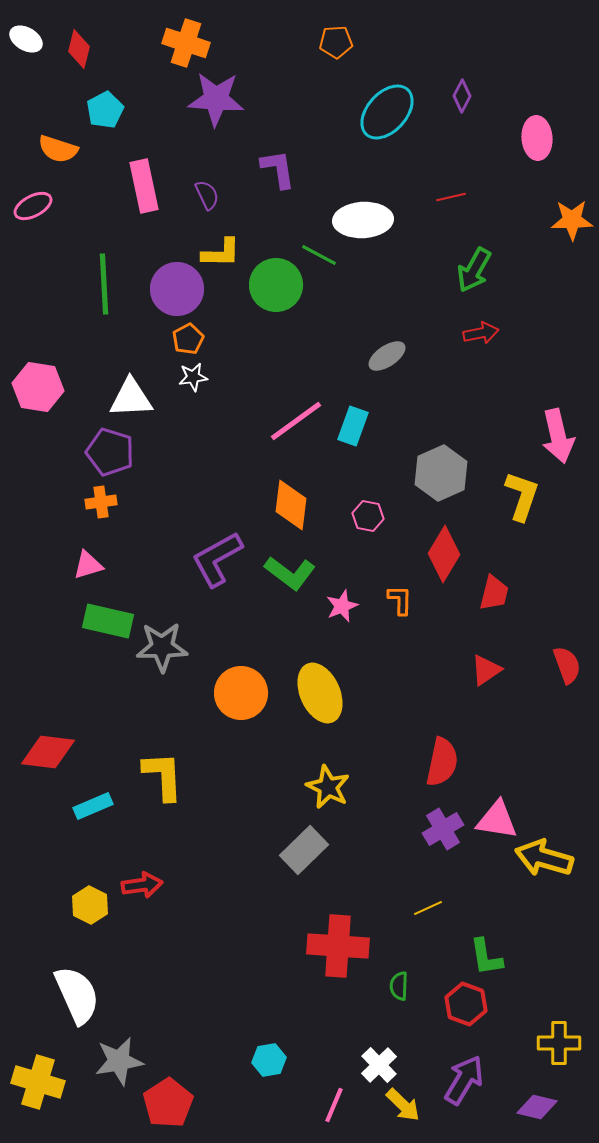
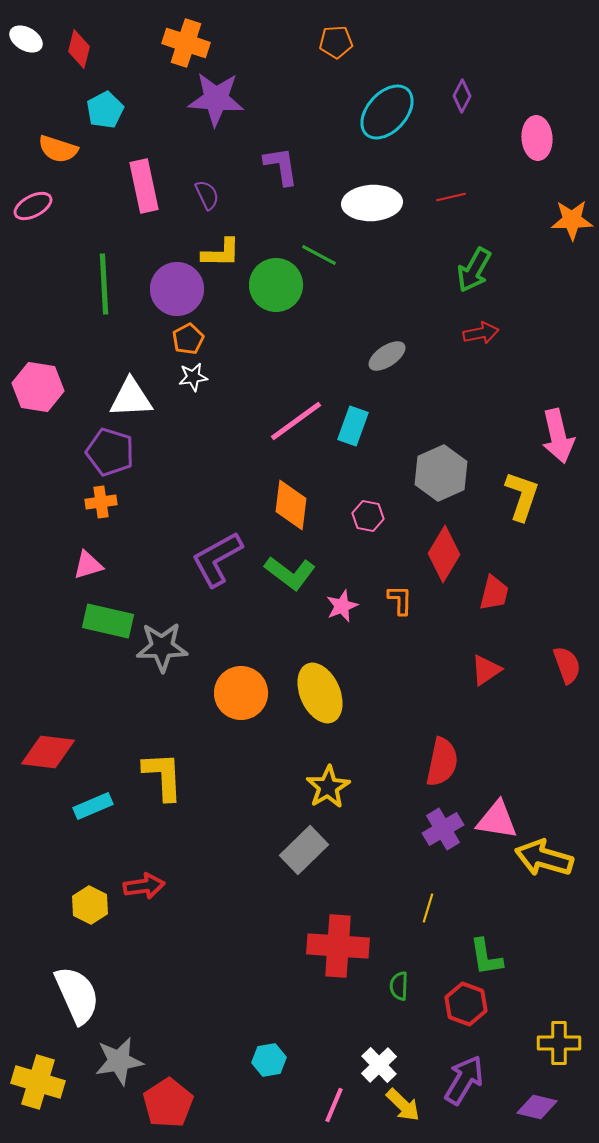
purple L-shape at (278, 169): moved 3 px right, 3 px up
white ellipse at (363, 220): moved 9 px right, 17 px up
yellow star at (328, 787): rotated 15 degrees clockwise
red arrow at (142, 885): moved 2 px right, 1 px down
yellow line at (428, 908): rotated 48 degrees counterclockwise
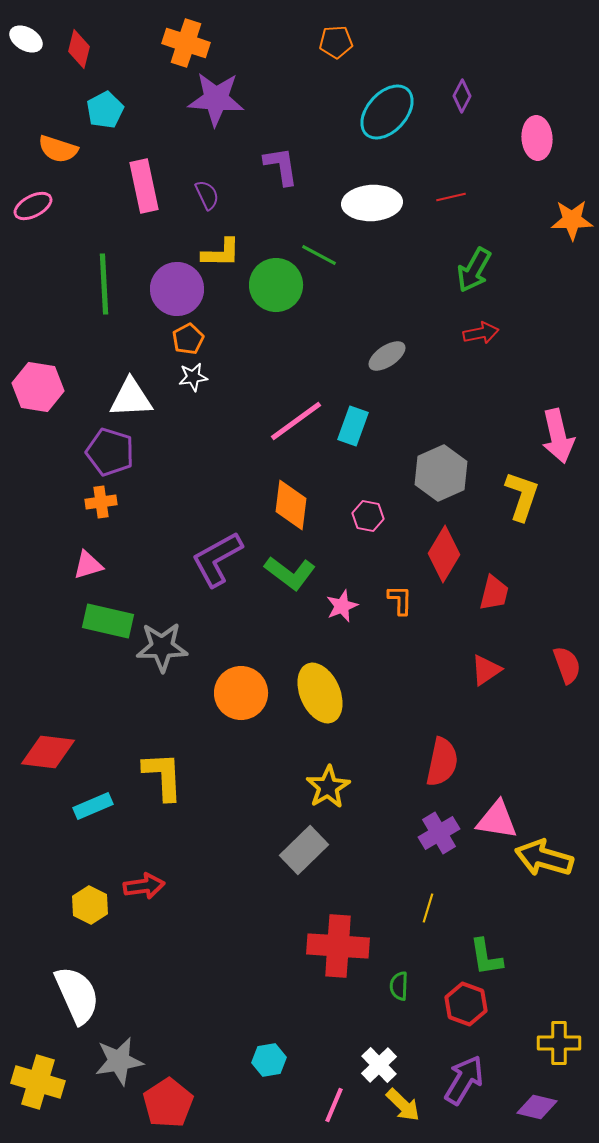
purple cross at (443, 829): moved 4 px left, 4 px down
